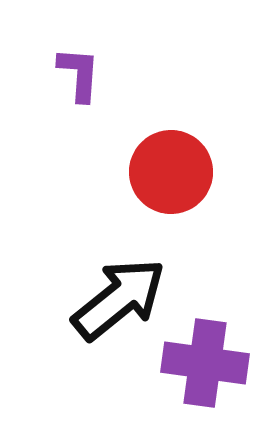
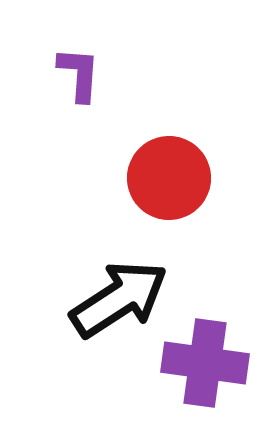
red circle: moved 2 px left, 6 px down
black arrow: rotated 6 degrees clockwise
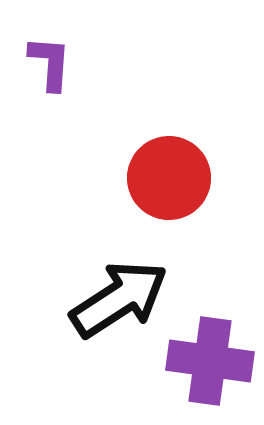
purple L-shape: moved 29 px left, 11 px up
purple cross: moved 5 px right, 2 px up
